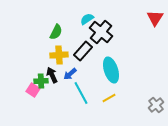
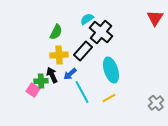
cyan line: moved 1 px right, 1 px up
gray cross: moved 2 px up
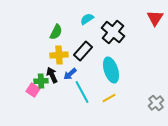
black cross: moved 12 px right
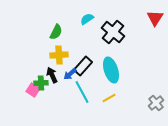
black rectangle: moved 15 px down
green cross: moved 2 px down
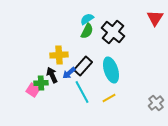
green semicircle: moved 31 px right, 1 px up
blue arrow: moved 1 px left, 1 px up
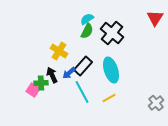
black cross: moved 1 px left, 1 px down
yellow cross: moved 4 px up; rotated 36 degrees clockwise
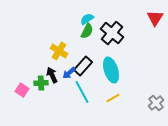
pink square: moved 11 px left
yellow line: moved 4 px right
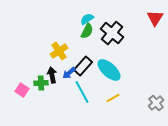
yellow cross: rotated 24 degrees clockwise
cyan ellipse: moved 2 px left; rotated 30 degrees counterclockwise
black arrow: rotated 14 degrees clockwise
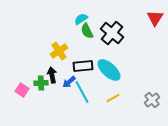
cyan semicircle: moved 6 px left
green semicircle: rotated 126 degrees clockwise
black rectangle: rotated 42 degrees clockwise
blue arrow: moved 9 px down
gray cross: moved 4 px left, 3 px up
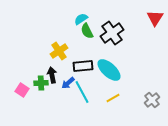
black cross: rotated 15 degrees clockwise
blue arrow: moved 1 px left, 1 px down
